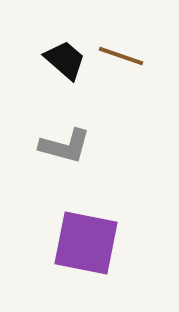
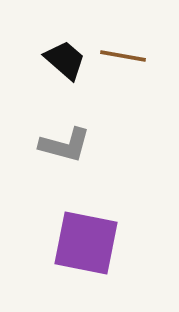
brown line: moved 2 px right; rotated 9 degrees counterclockwise
gray L-shape: moved 1 px up
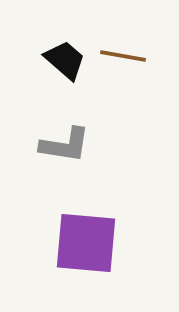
gray L-shape: rotated 6 degrees counterclockwise
purple square: rotated 6 degrees counterclockwise
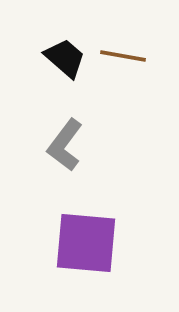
black trapezoid: moved 2 px up
gray L-shape: rotated 118 degrees clockwise
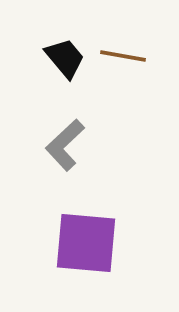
black trapezoid: rotated 9 degrees clockwise
gray L-shape: rotated 10 degrees clockwise
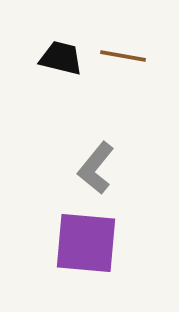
black trapezoid: moved 4 px left; rotated 36 degrees counterclockwise
gray L-shape: moved 31 px right, 23 px down; rotated 8 degrees counterclockwise
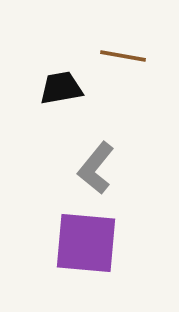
black trapezoid: moved 30 px down; rotated 24 degrees counterclockwise
